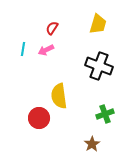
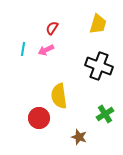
green cross: rotated 12 degrees counterclockwise
brown star: moved 13 px left, 7 px up; rotated 21 degrees counterclockwise
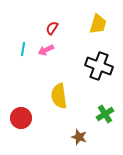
red circle: moved 18 px left
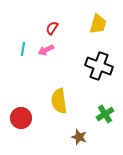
yellow semicircle: moved 5 px down
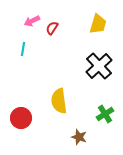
pink arrow: moved 14 px left, 29 px up
black cross: rotated 28 degrees clockwise
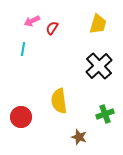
green cross: rotated 12 degrees clockwise
red circle: moved 1 px up
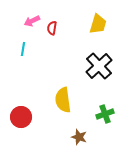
red semicircle: rotated 24 degrees counterclockwise
yellow semicircle: moved 4 px right, 1 px up
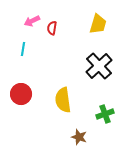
red circle: moved 23 px up
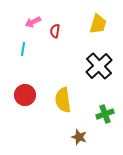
pink arrow: moved 1 px right, 1 px down
red semicircle: moved 3 px right, 3 px down
red circle: moved 4 px right, 1 px down
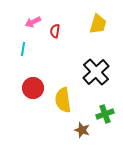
black cross: moved 3 px left, 6 px down
red circle: moved 8 px right, 7 px up
brown star: moved 3 px right, 7 px up
